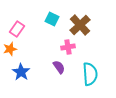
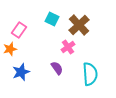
brown cross: moved 1 px left
pink rectangle: moved 2 px right, 1 px down
pink cross: rotated 24 degrees counterclockwise
purple semicircle: moved 2 px left, 1 px down
blue star: rotated 18 degrees clockwise
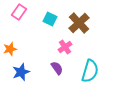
cyan square: moved 2 px left
brown cross: moved 2 px up
pink rectangle: moved 18 px up
pink cross: moved 3 px left
cyan semicircle: moved 3 px up; rotated 20 degrees clockwise
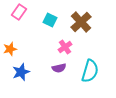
cyan square: moved 1 px down
brown cross: moved 2 px right, 1 px up
purple semicircle: moved 2 px right; rotated 112 degrees clockwise
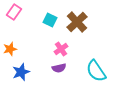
pink rectangle: moved 5 px left
brown cross: moved 4 px left
pink cross: moved 4 px left, 2 px down
cyan semicircle: moved 6 px right; rotated 130 degrees clockwise
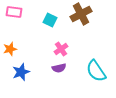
pink rectangle: rotated 63 degrees clockwise
brown cross: moved 4 px right, 8 px up; rotated 15 degrees clockwise
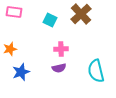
brown cross: rotated 15 degrees counterclockwise
pink cross: rotated 32 degrees clockwise
cyan semicircle: rotated 20 degrees clockwise
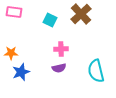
orange star: moved 1 px right, 4 px down; rotated 16 degrees clockwise
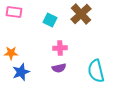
pink cross: moved 1 px left, 1 px up
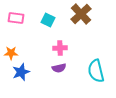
pink rectangle: moved 2 px right, 6 px down
cyan square: moved 2 px left
